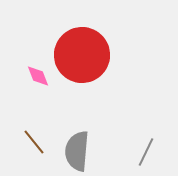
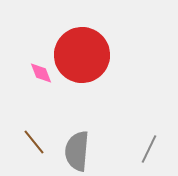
pink diamond: moved 3 px right, 3 px up
gray line: moved 3 px right, 3 px up
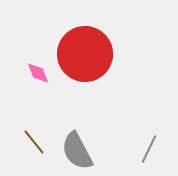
red circle: moved 3 px right, 1 px up
pink diamond: moved 3 px left
gray semicircle: rotated 33 degrees counterclockwise
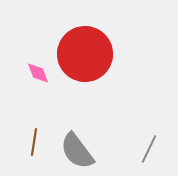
brown line: rotated 48 degrees clockwise
gray semicircle: rotated 9 degrees counterclockwise
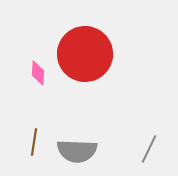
pink diamond: rotated 25 degrees clockwise
gray semicircle: rotated 51 degrees counterclockwise
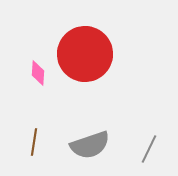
gray semicircle: moved 13 px right, 6 px up; rotated 21 degrees counterclockwise
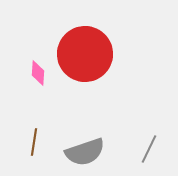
gray semicircle: moved 5 px left, 7 px down
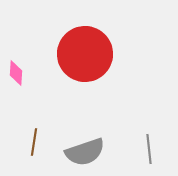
pink diamond: moved 22 px left
gray line: rotated 32 degrees counterclockwise
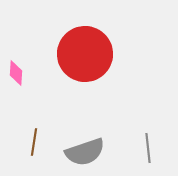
gray line: moved 1 px left, 1 px up
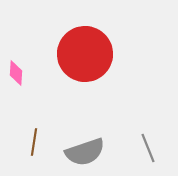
gray line: rotated 16 degrees counterclockwise
